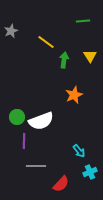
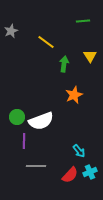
green arrow: moved 4 px down
red semicircle: moved 9 px right, 9 px up
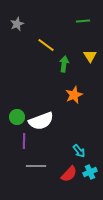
gray star: moved 6 px right, 7 px up
yellow line: moved 3 px down
red semicircle: moved 1 px left, 1 px up
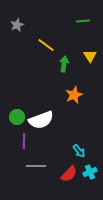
gray star: moved 1 px down
white semicircle: moved 1 px up
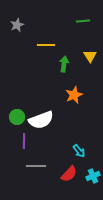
yellow line: rotated 36 degrees counterclockwise
cyan cross: moved 3 px right, 4 px down
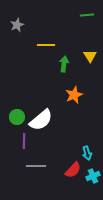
green line: moved 4 px right, 6 px up
white semicircle: rotated 20 degrees counterclockwise
cyan arrow: moved 8 px right, 2 px down; rotated 24 degrees clockwise
red semicircle: moved 4 px right, 4 px up
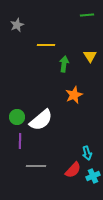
purple line: moved 4 px left
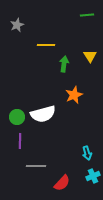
white semicircle: moved 2 px right, 6 px up; rotated 25 degrees clockwise
red semicircle: moved 11 px left, 13 px down
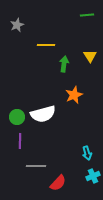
red semicircle: moved 4 px left
